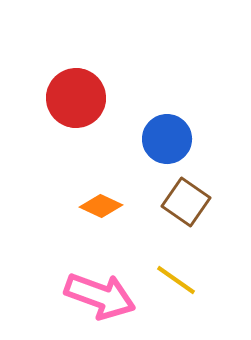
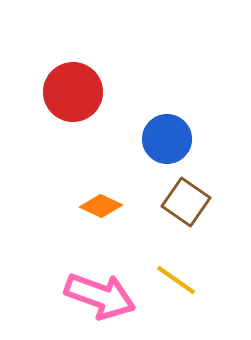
red circle: moved 3 px left, 6 px up
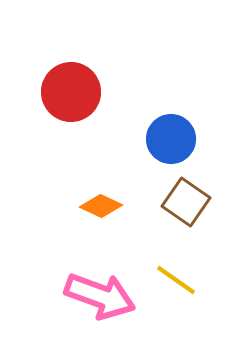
red circle: moved 2 px left
blue circle: moved 4 px right
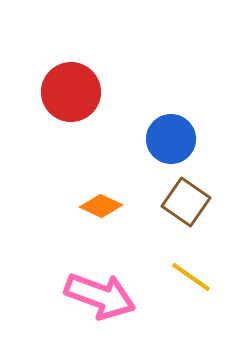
yellow line: moved 15 px right, 3 px up
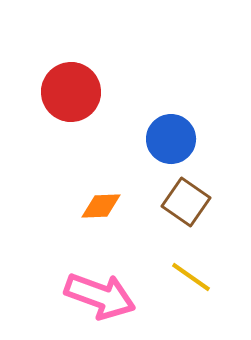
orange diamond: rotated 27 degrees counterclockwise
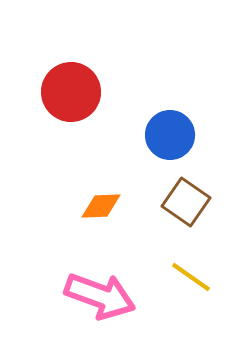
blue circle: moved 1 px left, 4 px up
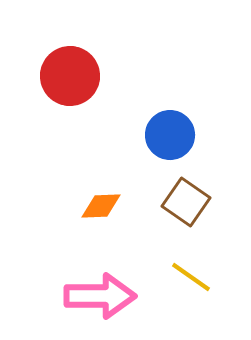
red circle: moved 1 px left, 16 px up
pink arrow: rotated 20 degrees counterclockwise
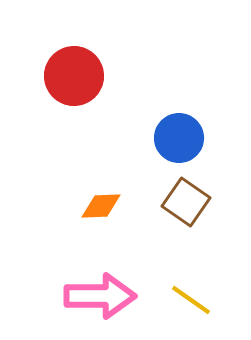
red circle: moved 4 px right
blue circle: moved 9 px right, 3 px down
yellow line: moved 23 px down
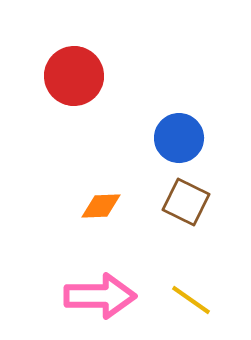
brown square: rotated 9 degrees counterclockwise
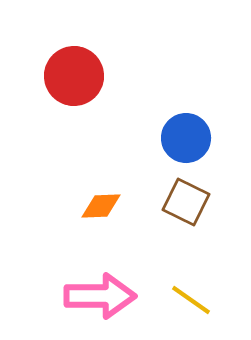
blue circle: moved 7 px right
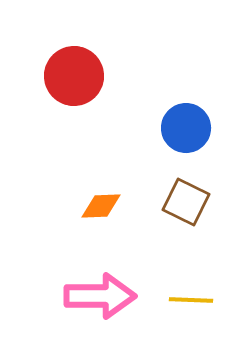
blue circle: moved 10 px up
yellow line: rotated 33 degrees counterclockwise
